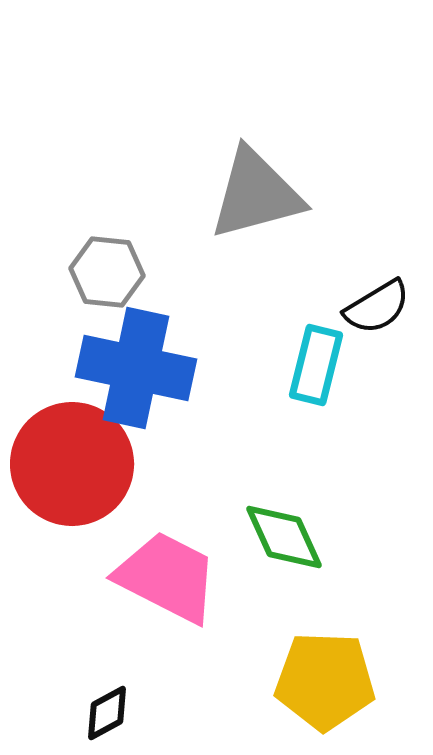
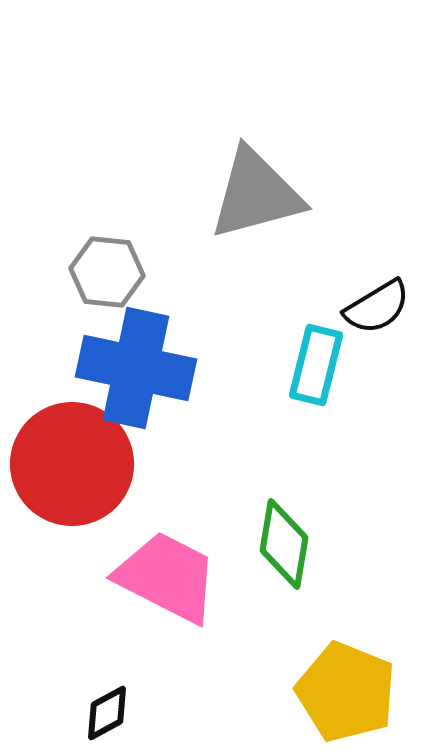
green diamond: moved 7 px down; rotated 34 degrees clockwise
yellow pentagon: moved 21 px right, 11 px down; rotated 20 degrees clockwise
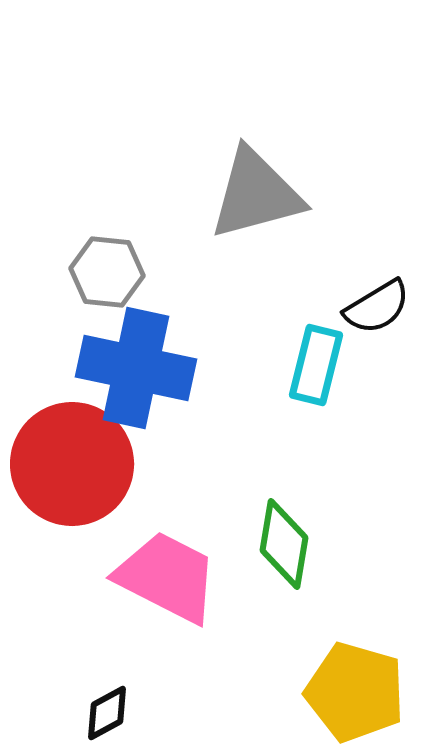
yellow pentagon: moved 9 px right; rotated 6 degrees counterclockwise
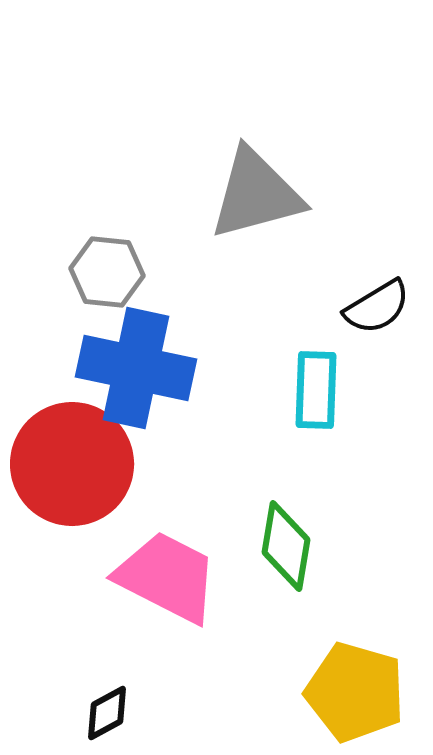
cyan rectangle: moved 25 px down; rotated 12 degrees counterclockwise
green diamond: moved 2 px right, 2 px down
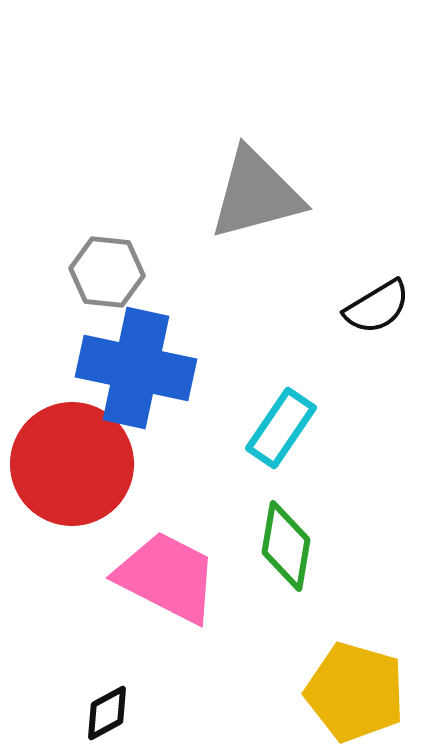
cyan rectangle: moved 35 px left, 38 px down; rotated 32 degrees clockwise
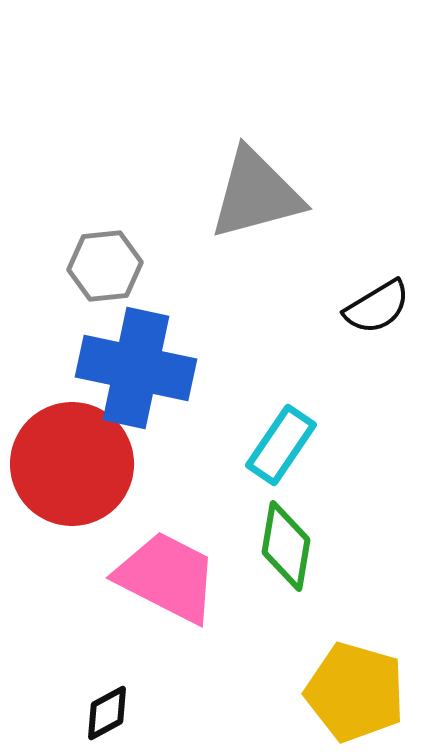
gray hexagon: moved 2 px left, 6 px up; rotated 12 degrees counterclockwise
cyan rectangle: moved 17 px down
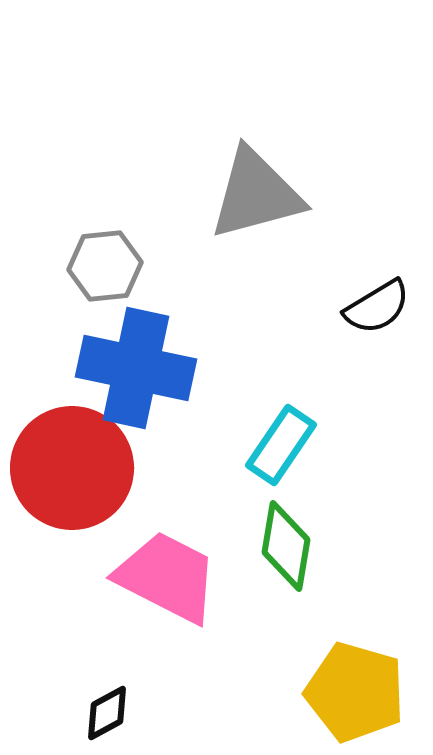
red circle: moved 4 px down
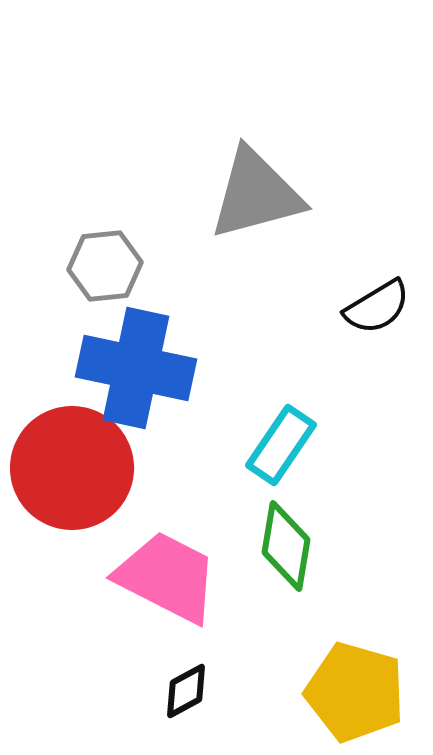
black diamond: moved 79 px right, 22 px up
